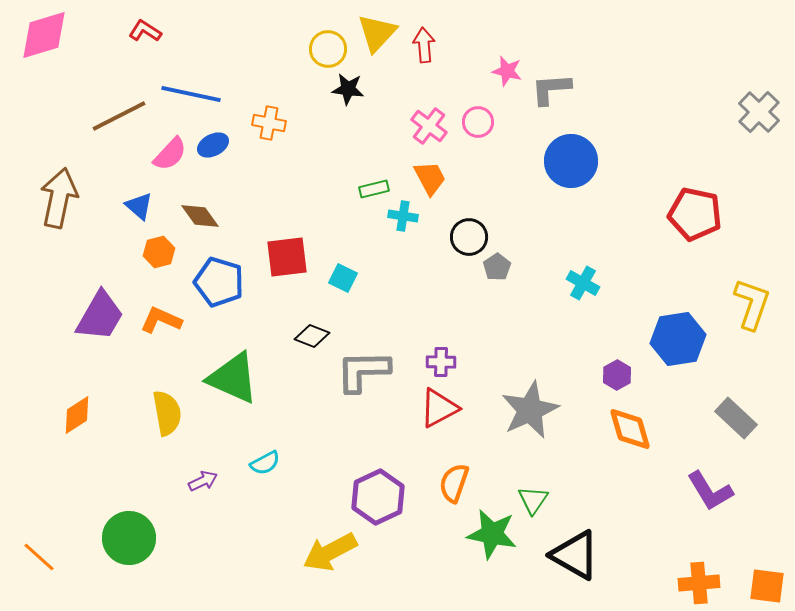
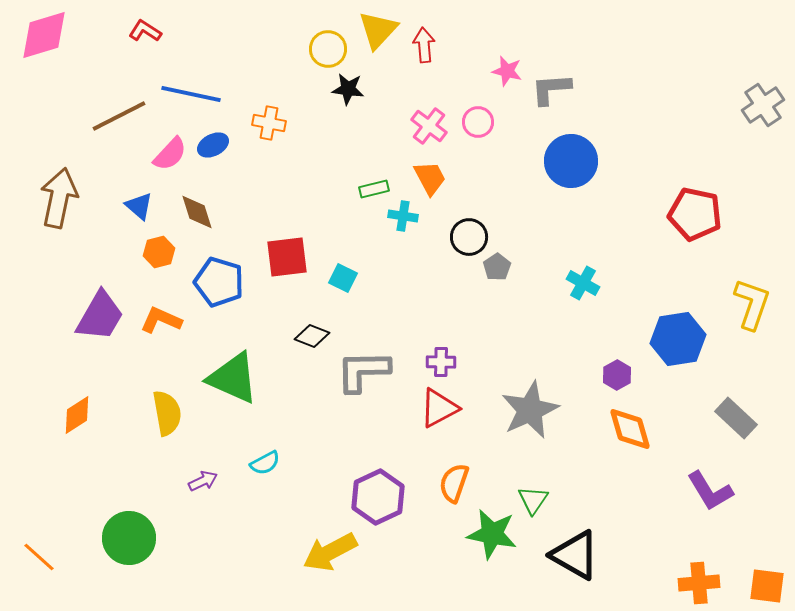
yellow triangle at (377, 33): moved 1 px right, 3 px up
gray cross at (759, 112): moved 4 px right, 7 px up; rotated 12 degrees clockwise
brown diamond at (200, 216): moved 3 px left, 4 px up; rotated 18 degrees clockwise
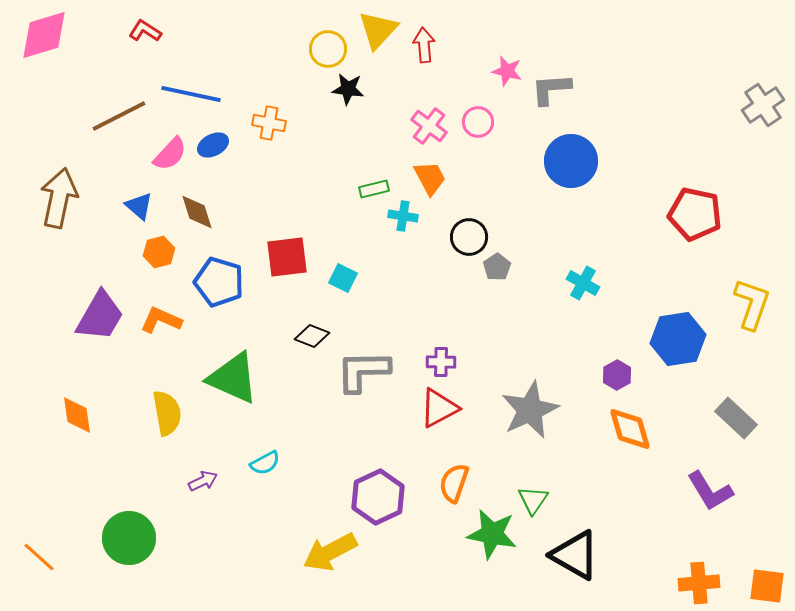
orange diamond at (77, 415): rotated 66 degrees counterclockwise
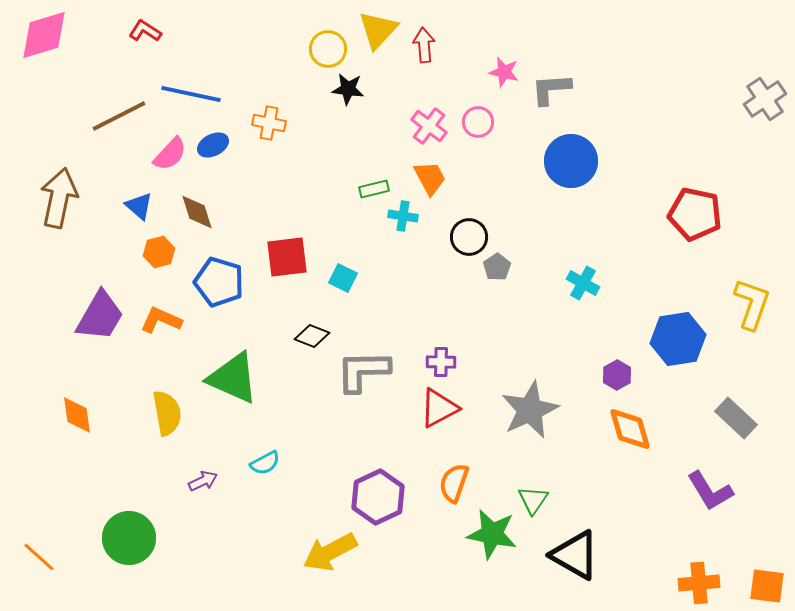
pink star at (507, 71): moved 3 px left, 1 px down
gray cross at (763, 105): moved 2 px right, 6 px up
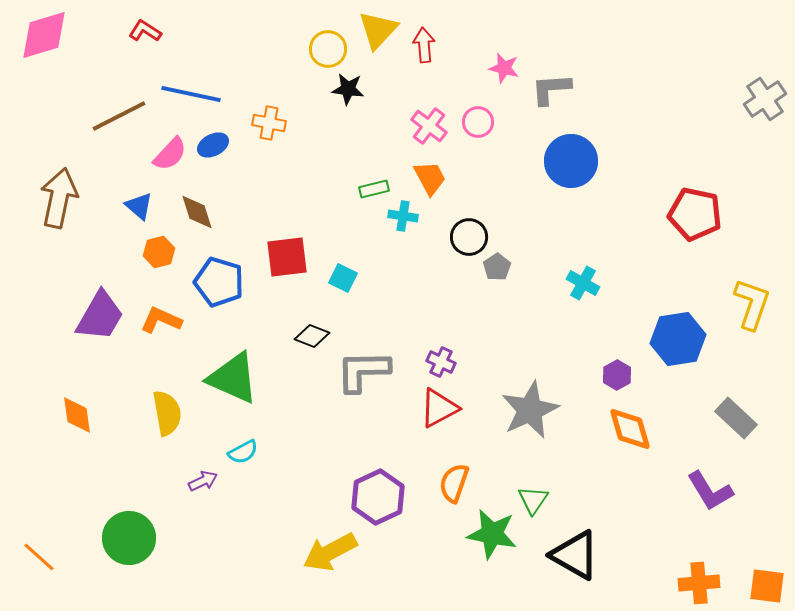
pink star at (504, 72): moved 4 px up
purple cross at (441, 362): rotated 24 degrees clockwise
cyan semicircle at (265, 463): moved 22 px left, 11 px up
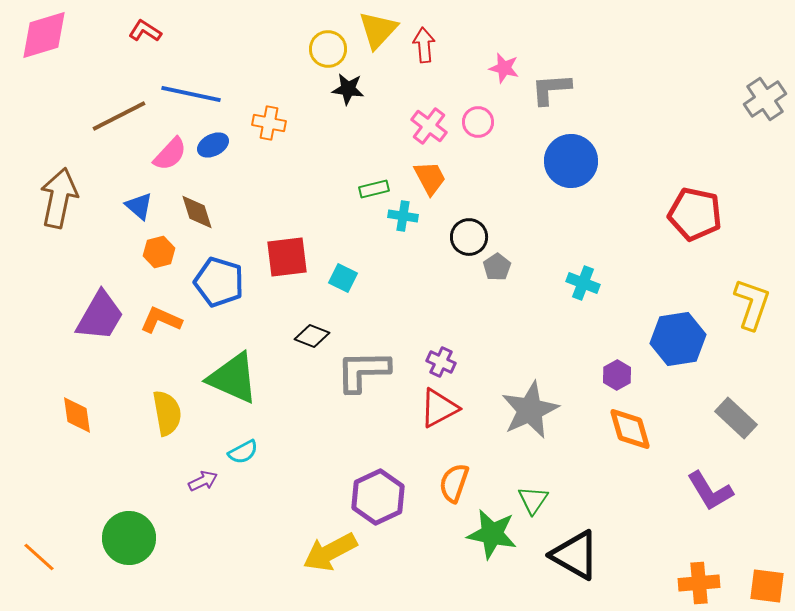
cyan cross at (583, 283): rotated 8 degrees counterclockwise
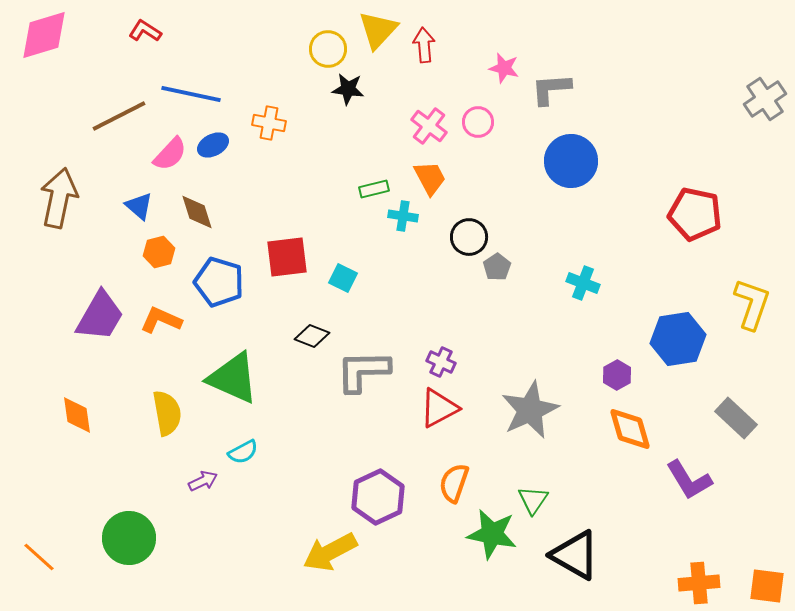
purple L-shape at (710, 491): moved 21 px left, 11 px up
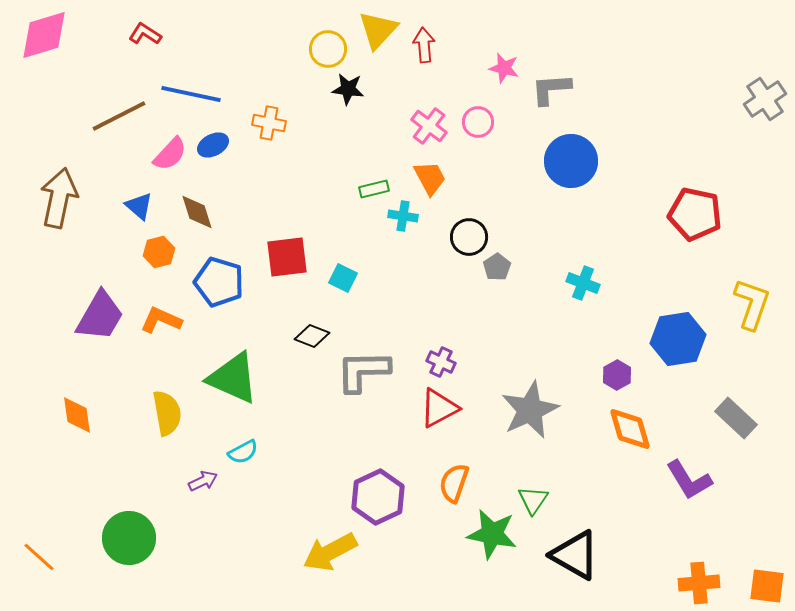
red L-shape at (145, 31): moved 3 px down
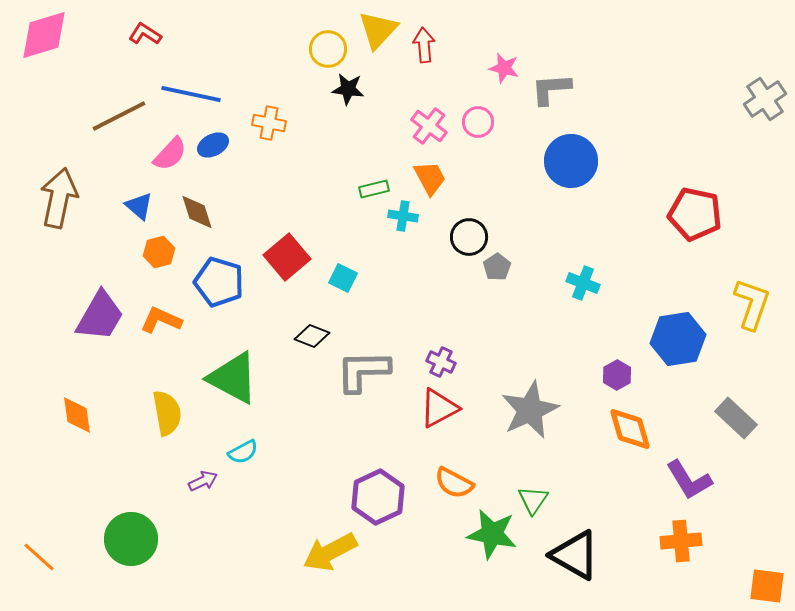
red square at (287, 257): rotated 33 degrees counterclockwise
green triangle at (233, 378): rotated 4 degrees clockwise
orange semicircle at (454, 483): rotated 81 degrees counterclockwise
green circle at (129, 538): moved 2 px right, 1 px down
orange cross at (699, 583): moved 18 px left, 42 px up
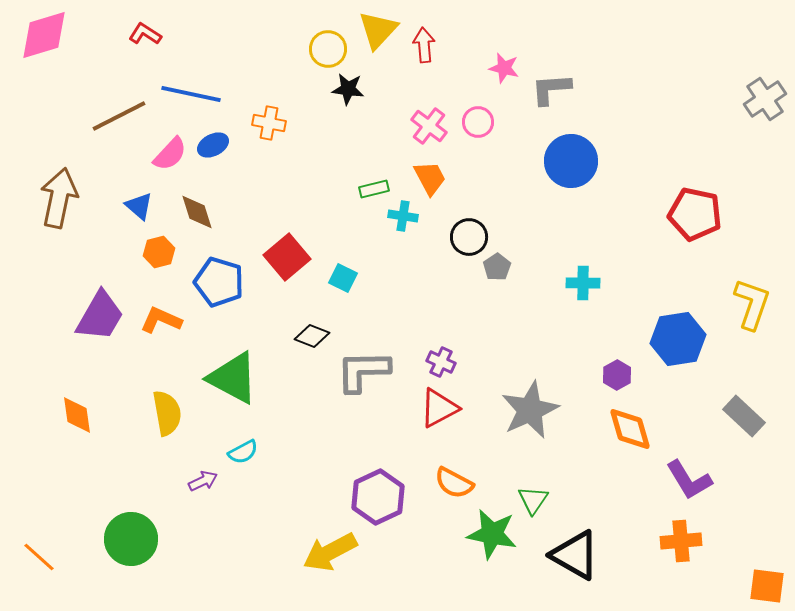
cyan cross at (583, 283): rotated 20 degrees counterclockwise
gray rectangle at (736, 418): moved 8 px right, 2 px up
